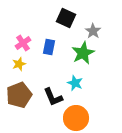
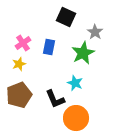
black square: moved 1 px up
gray star: moved 2 px right, 1 px down
black L-shape: moved 2 px right, 2 px down
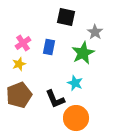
black square: rotated 12 degrees counterclockwise
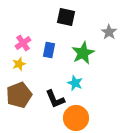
gray star: moved 14 px right
blue rectangle: moved 3 px down
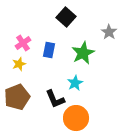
black square: rotated 30 degrees clockwise
cyan star: rotated 21 degrees clockwise
brown pentagon: moved 2 px left, 2 px down
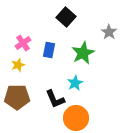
yellow star: moved 1 px left, 1 px down
brown pentagon: rotated 20 degrees clockwise
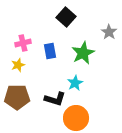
pink cross: rotated 21 degrees clockwise
blue rectangle: moved 1 px right, 1 px down; rotated 21 degrees counterclockwise
black L-shape: rotated 50 degrees counterclockwise
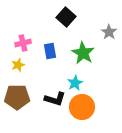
green star: rotated 15 degrees counterclockwise
orange circle: moved 6 px right, 11 px up
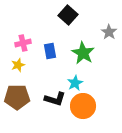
black square: moved 2 px right, 2 px up
orange circle: moved 1 px right, 1 px up
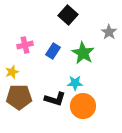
pink cross: moved 2 px right, 2 px down
blue rectangle: moved 3 px right; rotated 42 degrees clockwise
yellow star: moved 6 px left, 7 px down
cyan star: rotated 28 degrees clockwise
brown pentagon: moved 2 px right
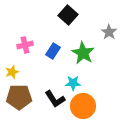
cyan star: moved 2 px left
black L-shape: rotated 40 degrees clockwise
